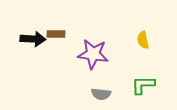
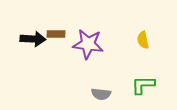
purple star: moved 5 px left, 10 px up
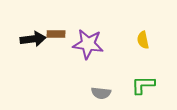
black arrow: rotated 10 degrees counterclockwise
gray semicircle: moved 1 px up
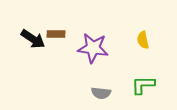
black arrow: rotated 40 degrees clockwise
purple star: moved 5 px right, 4 px down
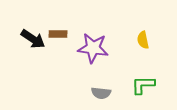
brown rectangle: moved 2 px right
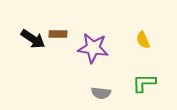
yellow semicircle: rotated 12 degrees counterclockwise
green L-shape: moved 1 px right, 2 px up
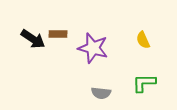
purple star: rotated 8 degrees clockwise
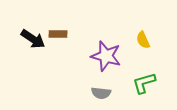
purple star: moved 13 px right, 8 px down
green L-shape: rotated 15 degrees counterclockwise
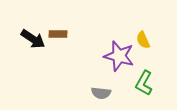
purple star: moved 13 px right
green L-shape: rotated 45 degrees counterclockwise
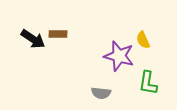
green L-shape: moved 4 px right; rotated 20 degrees counterclockwise
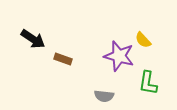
brown rectangle: moved 5 px right, 25 px down; rotated 18 degrees clockwise
yellow semicircle: rotated 18 degrees counterclockwise
gray semicircle: moved 3 px right, 3 px down
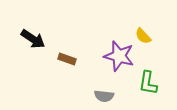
yellow semicircle: moved 4 px up
brown rectangle: moved 4 px right
